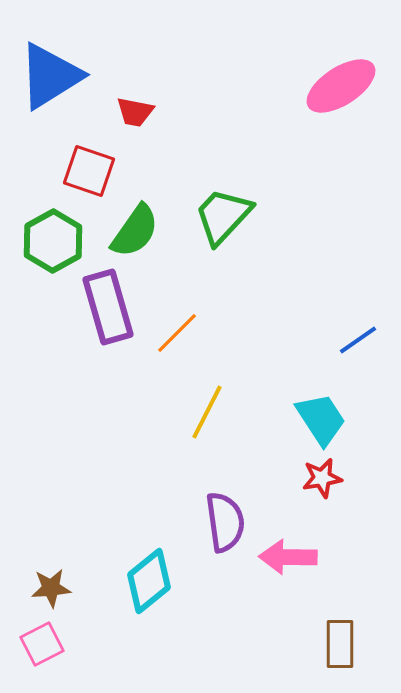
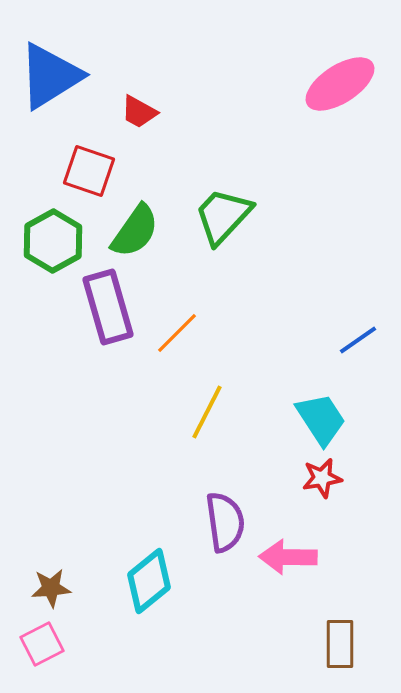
pink ellipse: moved 1 px left, 2 px up
red trapezoid: moved 4 px right; rotated 18 degrees clockwise
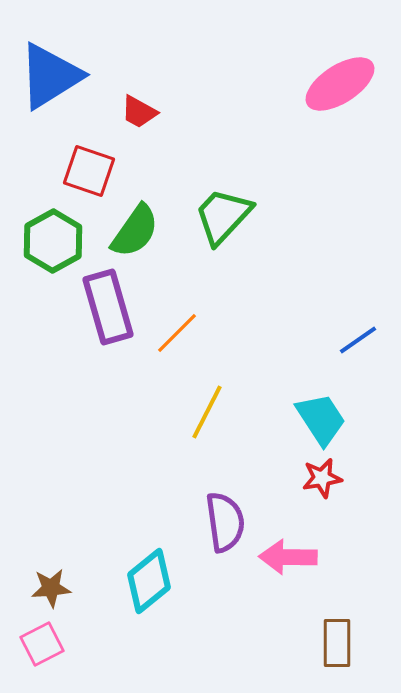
brown rectangle: moved 3 px left, 1 px up
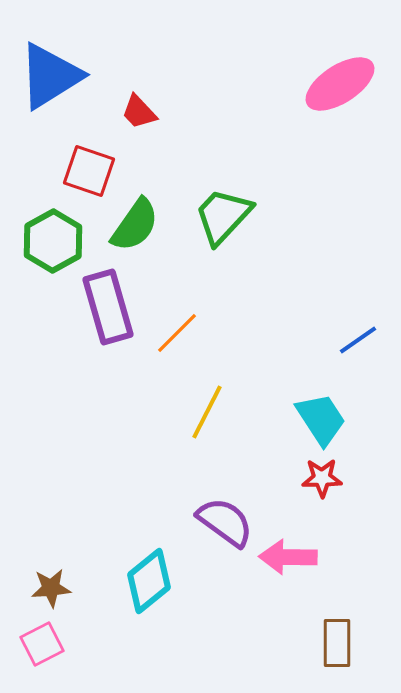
red trapezoid: rotated 18 degrees clockwise
green semicircle: moved 6 px up
red star: rotated 9 degrees clockwise
purple semicircle: rotated 46 degrees counterclockwise
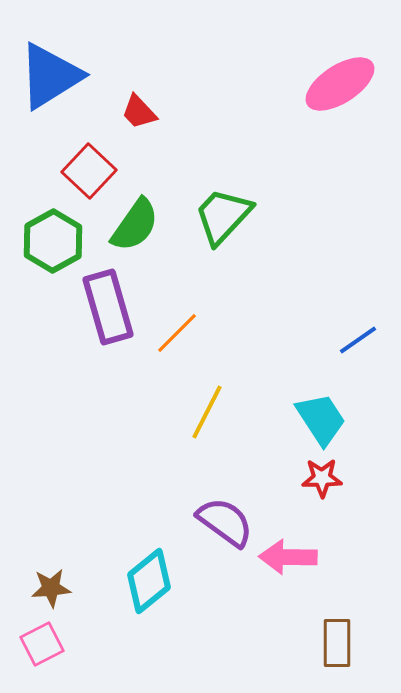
red square: rotated 24 degrees clockwise
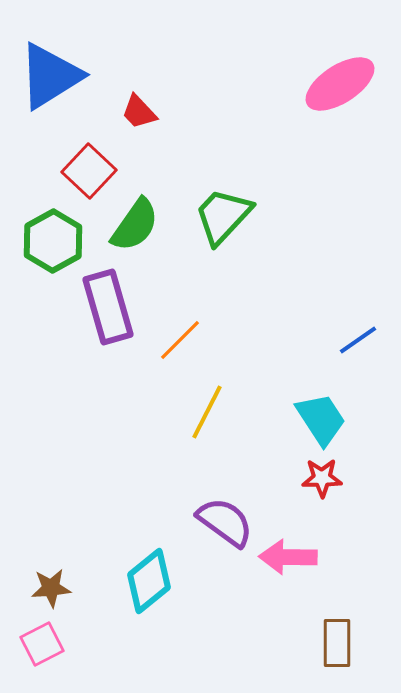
orange line: moved 3 px right, 7 px down
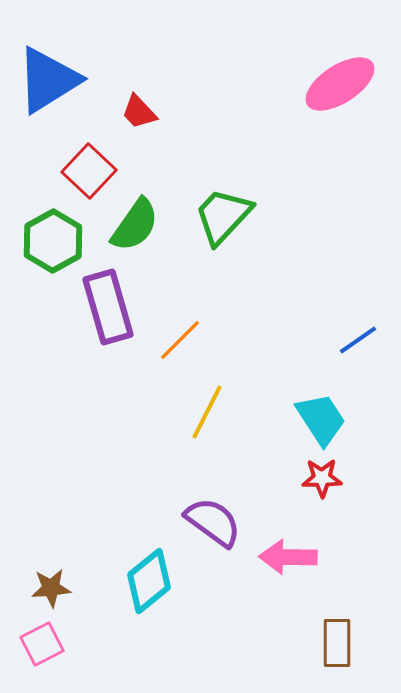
blue triangle: moved 2 px left, 4 px down
purple semicircle: moved 12 px left
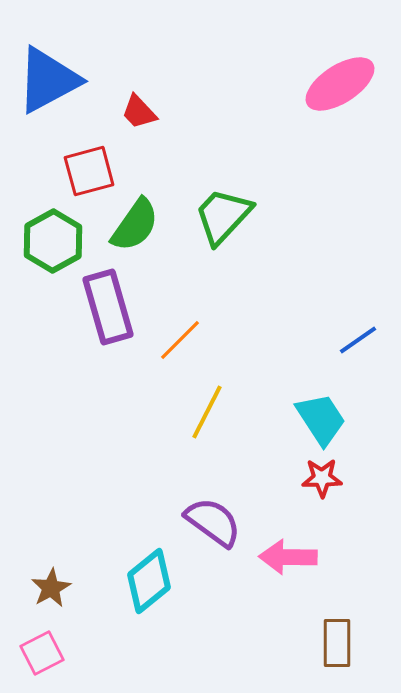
blue triangle: rotated 4 degrees clockwise
red square: rotated 32 degrees clockwise
brown star: rotated 24 degrees counterclockwise
pink square: moved 9 px down
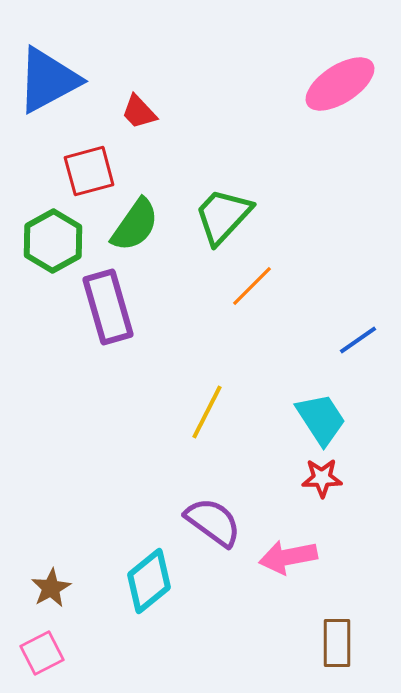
orange line: moved 72 px right, 54 px up
pink arrow: rotated 12 degrees counterclockwise
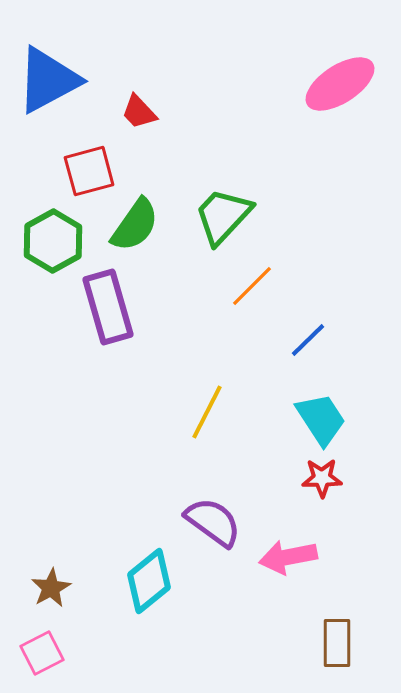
blue line: moved 50 px left; rotated 9 degrees counterclockwise
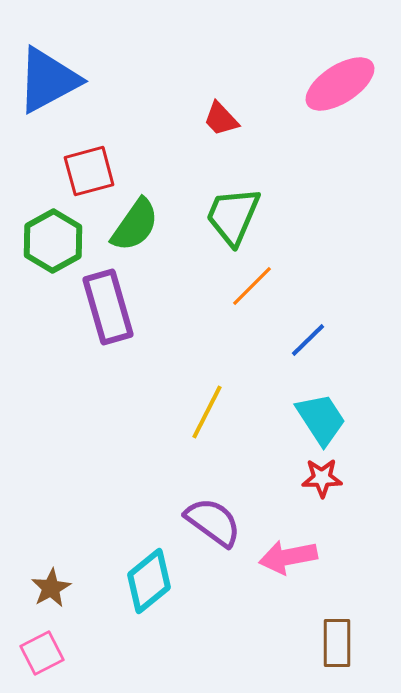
red trapezoid: moved 82 px right, 7 px down
green trapezoid: moved 10 px right; rotated 20 degrees counterclockwise
